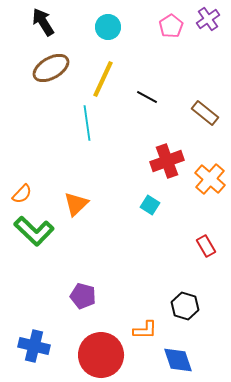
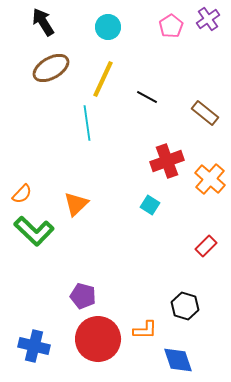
red rectangle: rotated 75 degrees clockwise
red circle: moved 3 px left, 16 px up
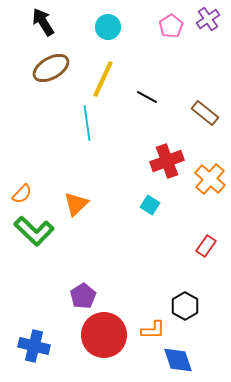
red rectangle: rotated 10 degrees counterclockwise
purple pentagon: rotated 25 degrees clockwise
black hexagon: rotated 12 degrees clockwise
orange L-shape: moved 8 px right
red circle: moved 6 px right, 4 px up
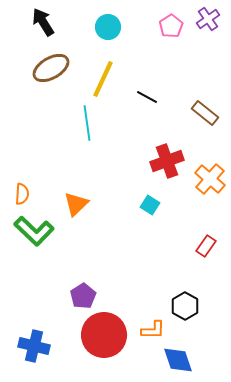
orange semicircle: rotated 40 degrees counterclockwise
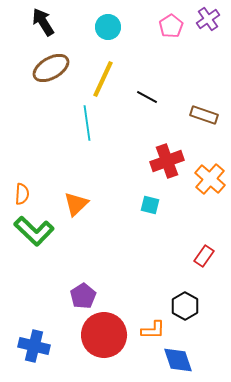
brown rectangle: moved 1 px left, 2 px down; rotated 20 degrees counterclockwise
cyan square: rotated 18 degrees counterclockwise
red rectangle: moved 2 px left, 10 px down
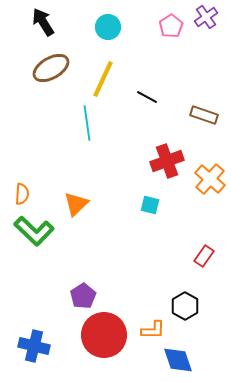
purple cross: moved 2 px left, 2 px up
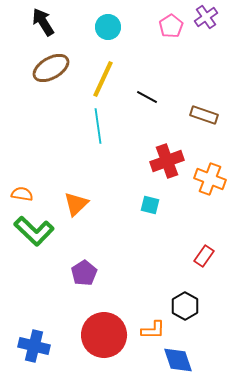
cyan line: moved 11 px right, 3 px down
orange cross: rotated 20 degrees counterclockwise
orange semicircle: rotated 85 degrees counterclockwise
purple pentagon: moved 1 px right, 23 px up
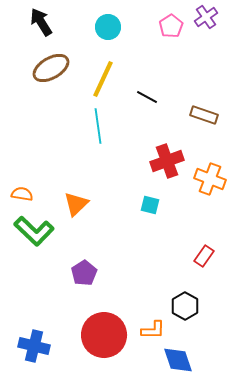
black arrow: moved 2 px left
